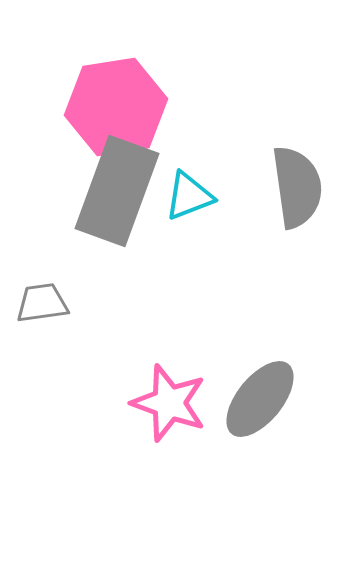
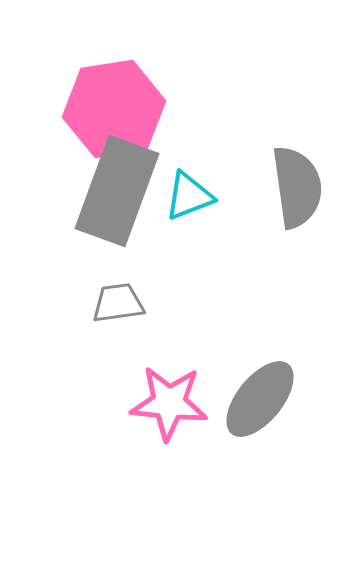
pink hexagon: moved 2 px left, 2 px down
gray trapezoid: moved 76 px right
pink star: rotated 14 degrees counterclockwise
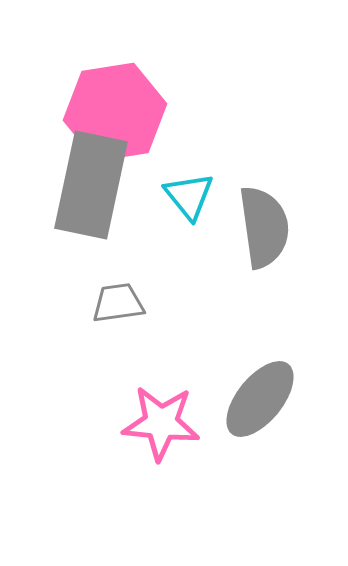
pink hexagon: moved 1 px right, 3 px down
gray semicircle: moved 33 px left, 40 px down
gray rectangle: moved 26 px left, 6 px up; rotated 8 degrees counterclockwise
cyan triangle: rotated 48 degrees counterclockwise
pink star: moved 8 px left, 20 px down
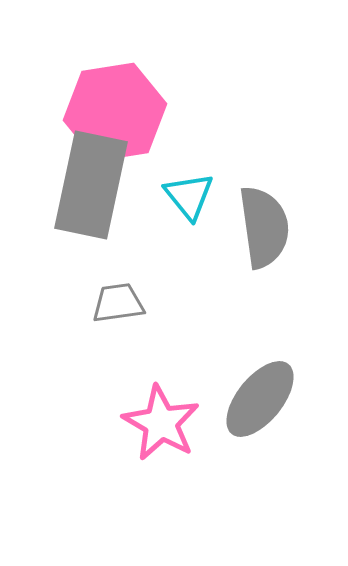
pink star: rotated 24 degrees clockwise
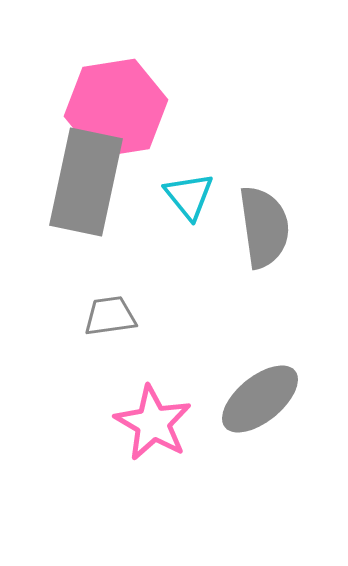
pink hexagon: moved 1 px right, 4 px up
gray rectangle: moved 5 px left, 3 px up
gray trapezoid: moved 8 px left, 13 px down
gray ellipse: rotated 12 degrees clockwise
pink star: moved 8 px left
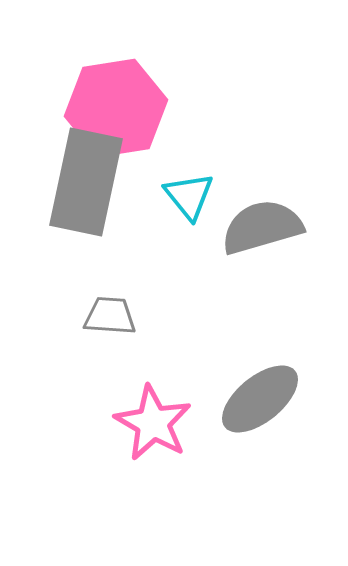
gray semicircle: moved 2 px left; rotated 98 degrees counterclockwise
gray trapezoid: rotated 12 degrees clockwise
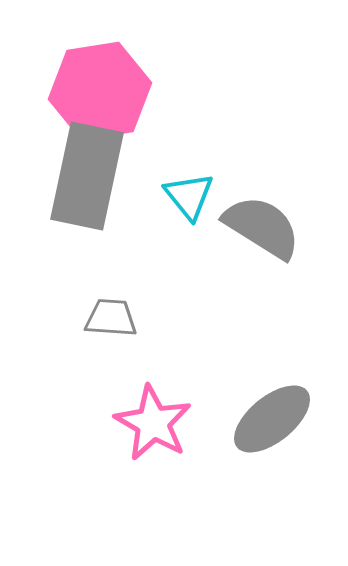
pink hexagon: moved 16 px left, 17 px up
gray rectangle: moved 1 px right, 6 px up
gray semicircle: rotated 48 degrees clockwise
gray trapezoid: moved 1 px right, 2 px down
gray ellipse: moved 12 px right, 20 px down
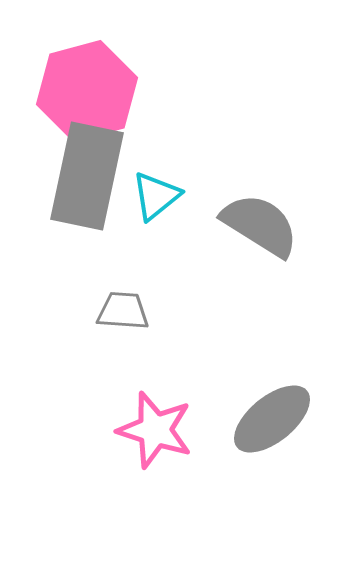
pink hexagon: moved 13 px left; rotated 6 degrees counterclockwise
cyan triangle: moved 33 px left; rotated 30 degrees clockwise
gray semicircle: moved 2 px left, 2 px up
gray trapezoid: moved 12 px right, 7 px up
pink star: moved 2 px right, 7 px down; rotated 12 degrees counterclockwise
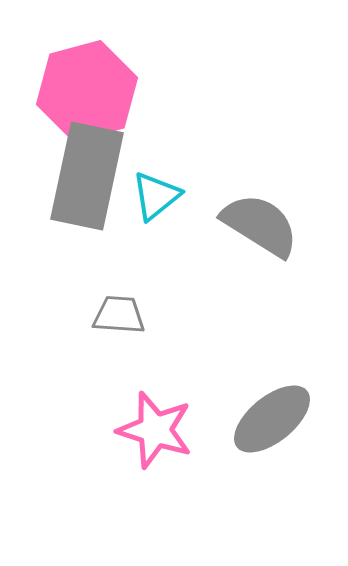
gray trapezoid: moved 4 px left, 4 px down
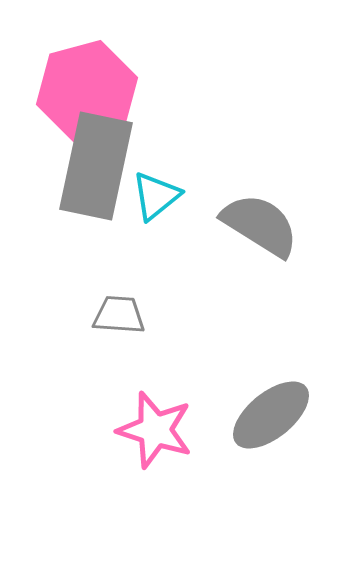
gray rectangle: moved 9 px right, 10 px up
gray ellipse: moved 1 px left, 4 px up
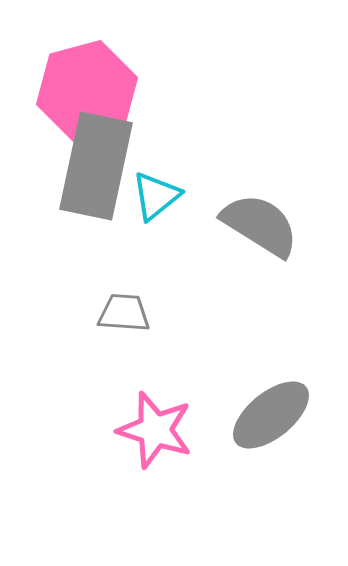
gray trapezoid: moved 5 px right, 2 px up
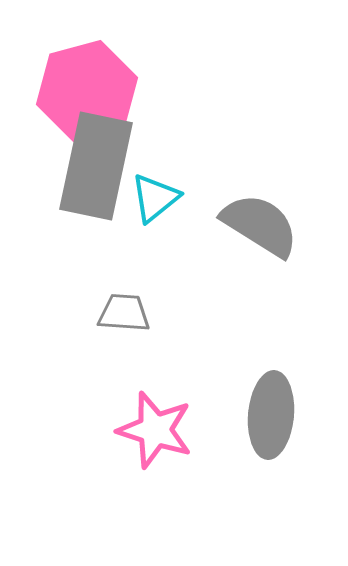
cyan triangle: moved 1 px left, 2 px down
gray ellipse: rotated 46 degrees counterclockwise
